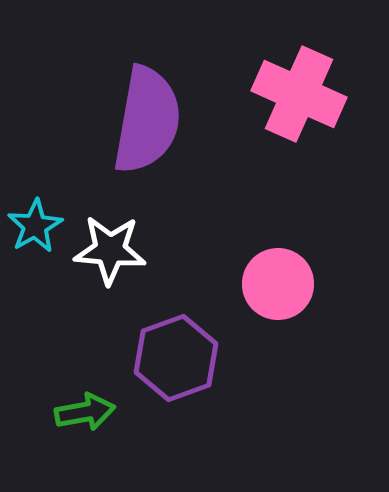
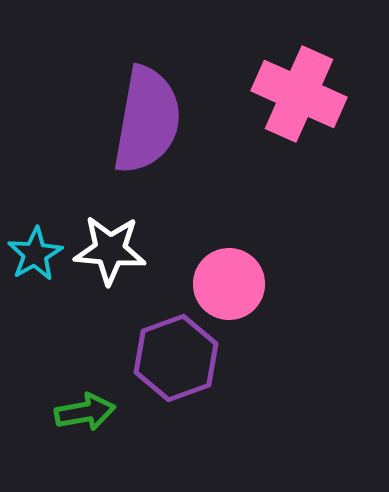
cyan star: moved 28 px down
pink circle: moved 49 px left
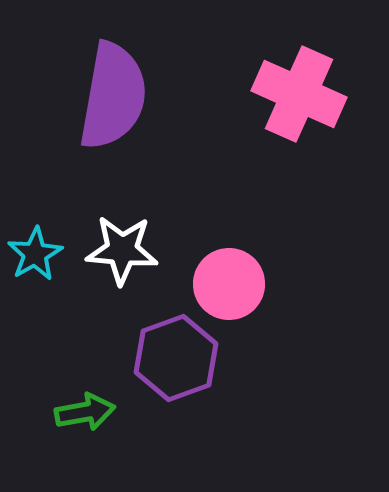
purple semicircle: moved 34 px left, 24 px up
white star: moved 12 px right
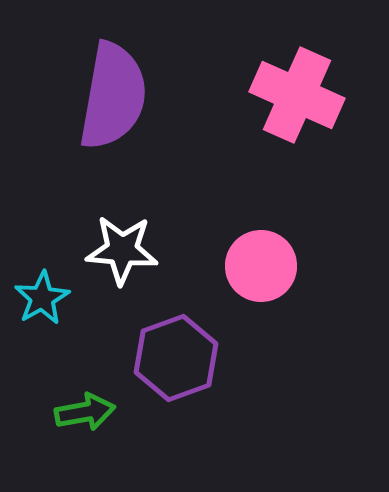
pink cross: moved 2 px left, 1 px down
cyan star: moved 7 px right, 44 px down
pink circle: moved 32 px right, 18 px up
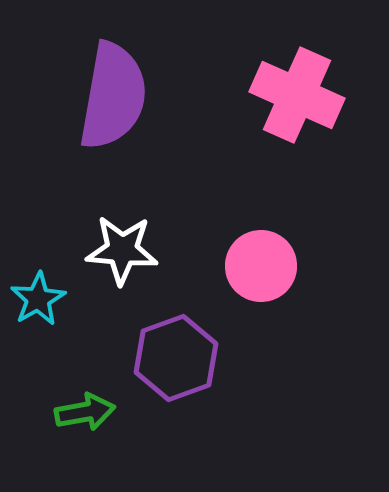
cyan star: moved 4 px left, 1 px down
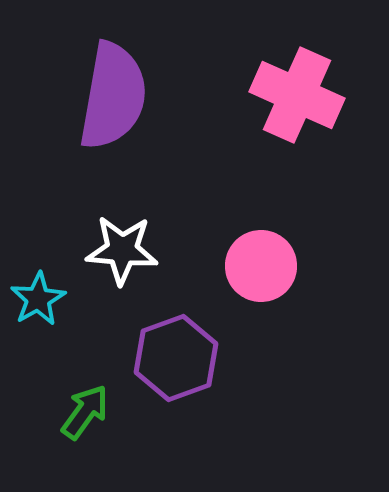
green arrow: rotated 44 degrees counterclockwise
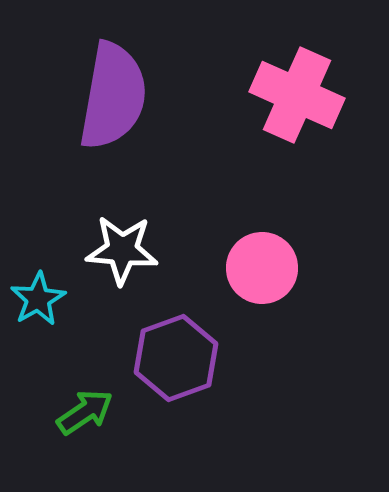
pink circle: moved 1 px right, 2 px down
green arrow: rotated 20 degrees clockwise
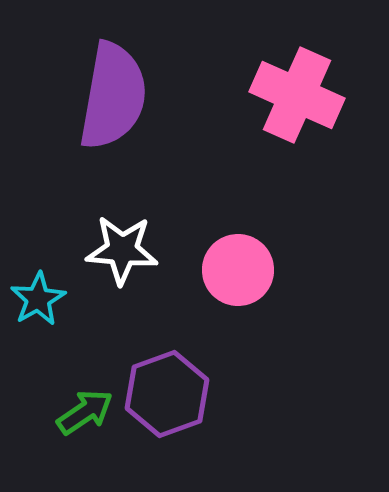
pink circle: moved 24 px left, 2 px down
purple hexagon: moved 9 px left, 36 px down
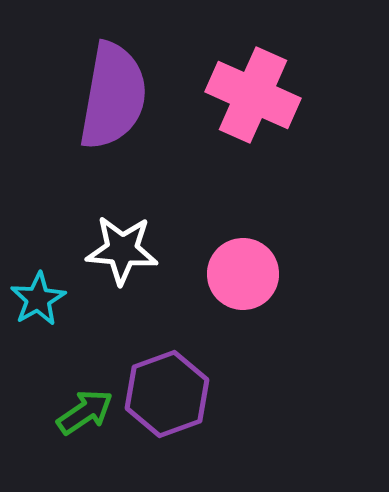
pink cross: moved 44 px left
pink circle: moved 5 px right, 4 px down
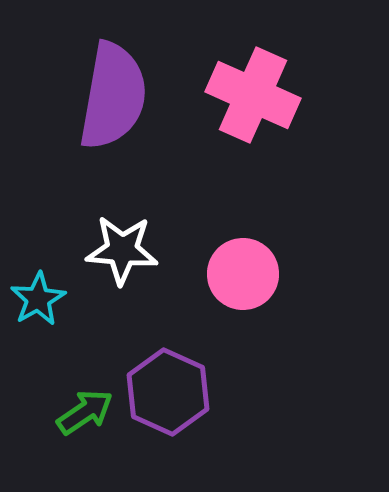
purple hexagon: moved 1 px right, 2 px up; rotated 16 degrees counterclockwise
